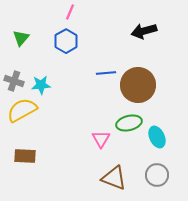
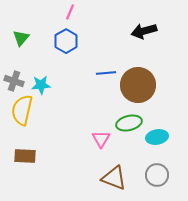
yellow semicircle: rotated 48 degrees counterclockwise
cyan ellipse: rotated 75 degrees counterclockwise
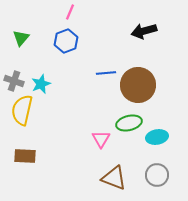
blue hexagon: rotated 10 degrees clockwise
cyan star: moved 1 px up; rotated 18 degrees counterclockwise
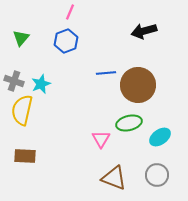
cyan ellipse: moved 3 px right; rotated 25 degrees counterclockwise
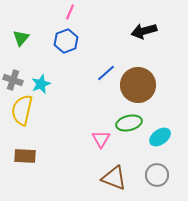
blue line: rotated 36 degrees counterclockwise
gray cross: moved 1 px left, 1 px up
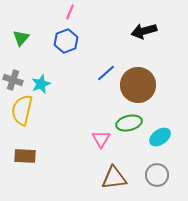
brown triangle: rotated 28 degrees counterclockwise
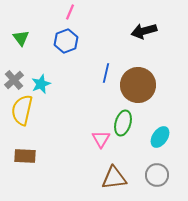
green triangle: rotated 18 degrees counterclockwise
blue line: rotated 36 degrees counterclockwise
gray cross: moved 1 px right; rotated 30 degrees clockwise
green ellipse: moved 6 px left; rotated 60 degrees counterclockwise
cyan ellipse: rotated 20 degrees counterclockwise
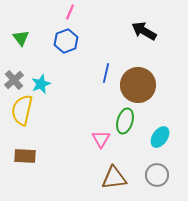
black arrow: rotated 45 degrees clockwise
green ellipse: moved 2 px right, 2 px up
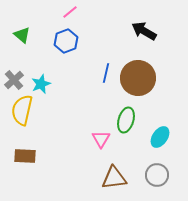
pink line: rotated 28 degrees clockwise
green triangle: moved 1 px right, 3 px up; rotated 12 degrees counterclockwise
brown circle: moved 7 px up
green ellipse: moved 1 px right, 1 px up
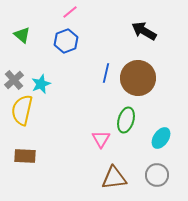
cyan ellipse: moved 1 px right, 1 px down
